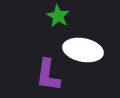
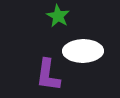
white ellipse: moved 1 px down; rotated 12 degrees counterclockwise
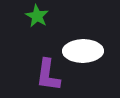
green star: moved 21 px left
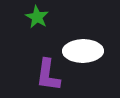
green star: moved 1 px down
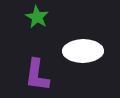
purple L-shape: moved 11 px left
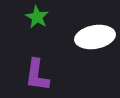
white ellipse: moved 12 px right, 14 px up; rotated 9 degrees counterclockwise
